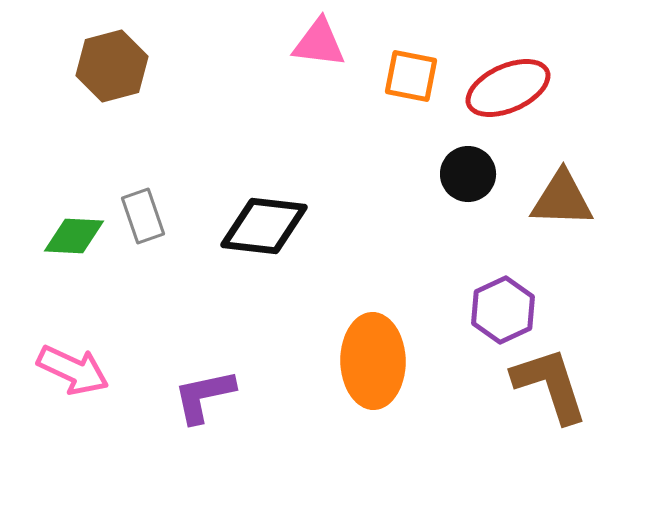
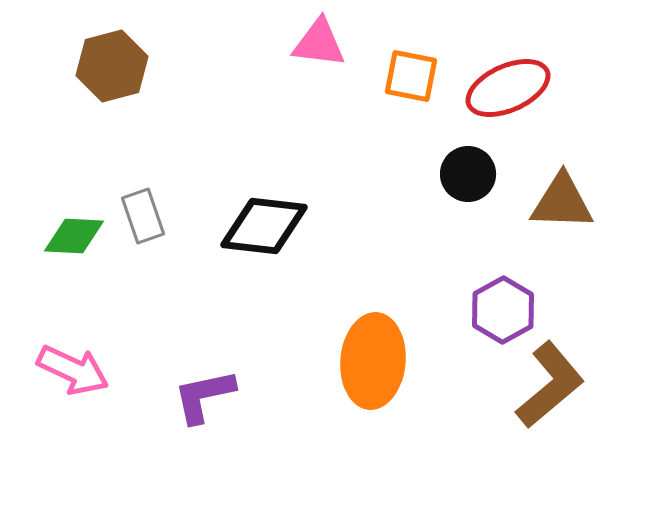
brown triangle: moved 3 px down
purple hexagon: rotated 4 degrees counterclockwise
orange ellipse: rotated 6 degrees clockwise
brown L-shape: rotated 68 degrees clockwise
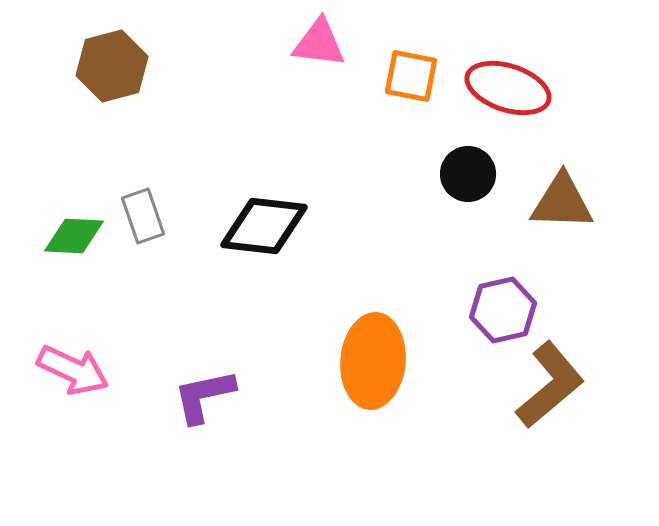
red ellipse: rotated 42 degrees clockwise
purple hexagon: rotated 16 degrees clockwise
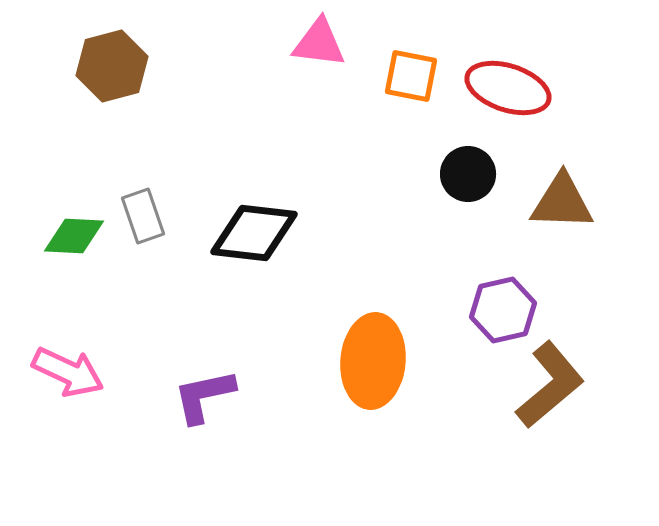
black diamond: moved 10 px left, 7 px down
pink arrow: moved 5 px left, 2 px down
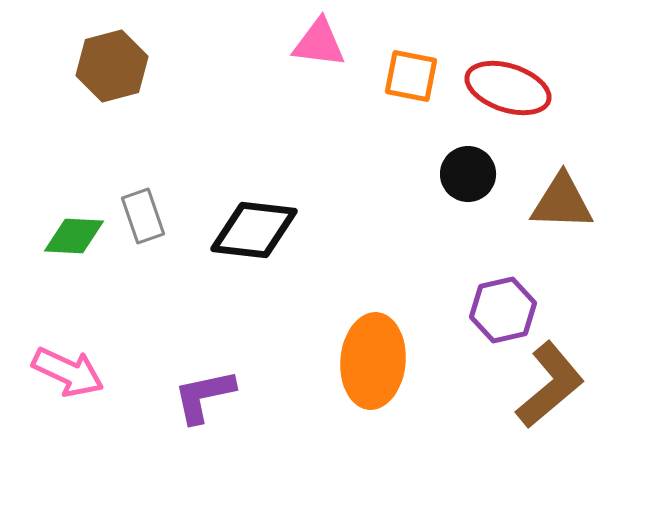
black diamond: moved 3 px up
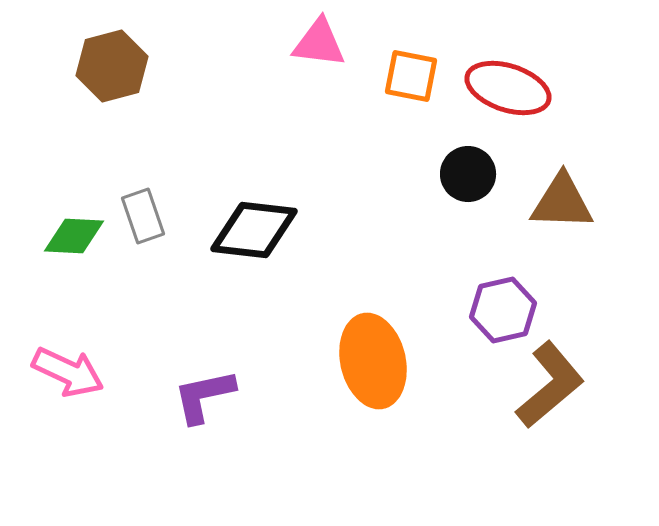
orange ellipse: rotated 18 degrees counterclockwise
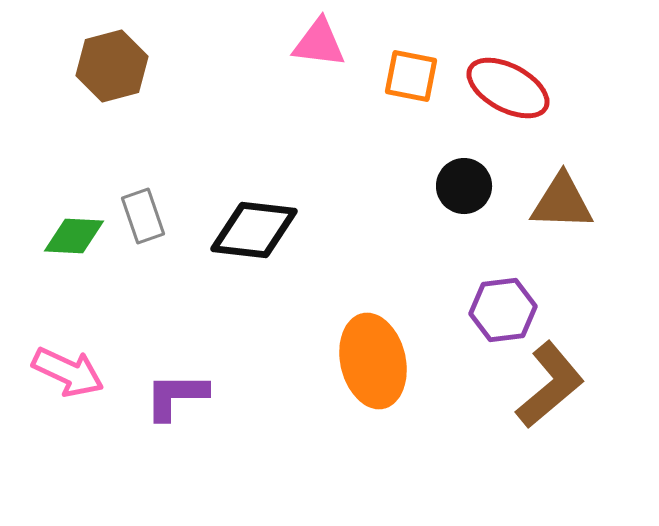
red ellipse: rotated 10 degrees clockwise
black circle: moved 4 px left, 12 px down
purple hexagon: rotated 6 degrees clockwise
purple L-shape: moved 28 px left; rotated 12 degrees clockwise
